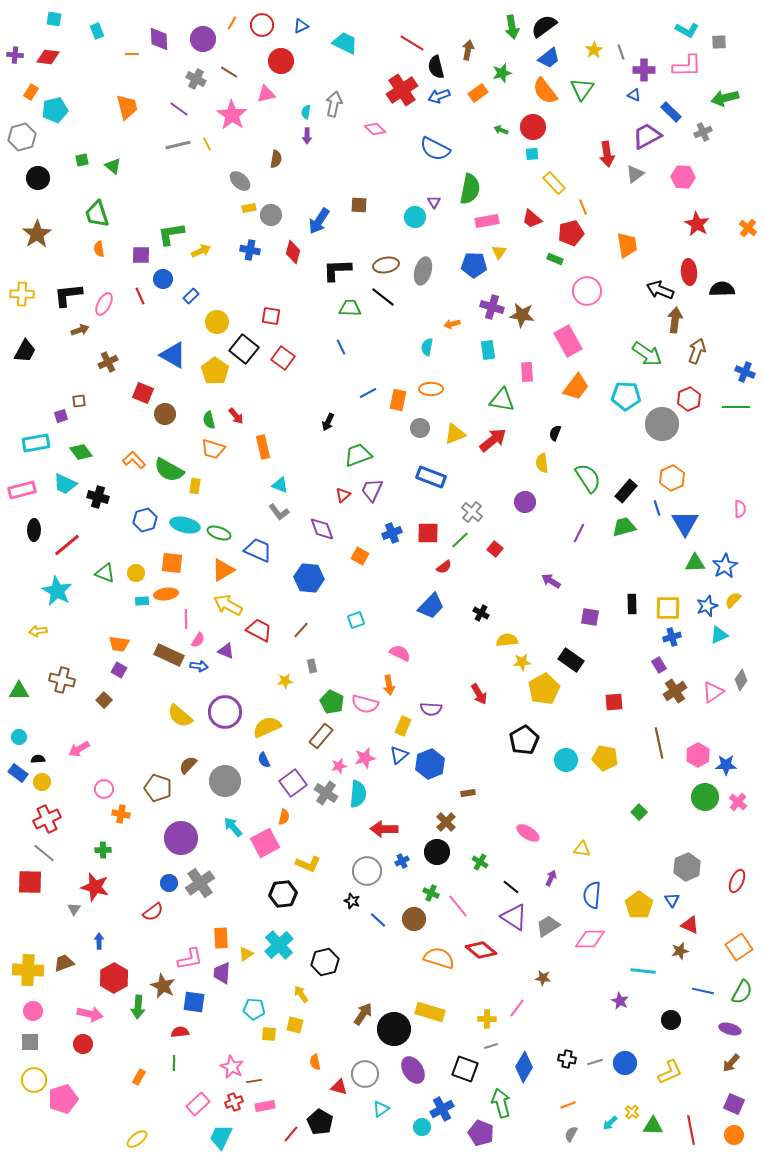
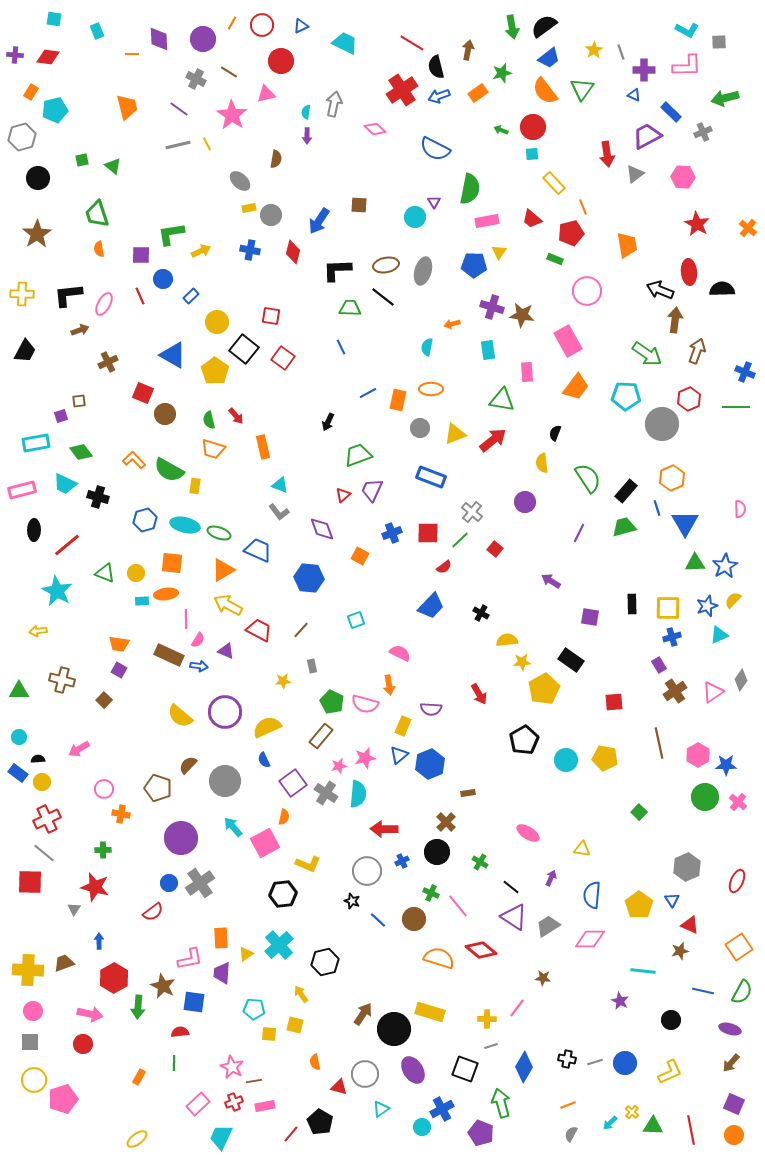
yellow star at (285, 681): moved 2 px left
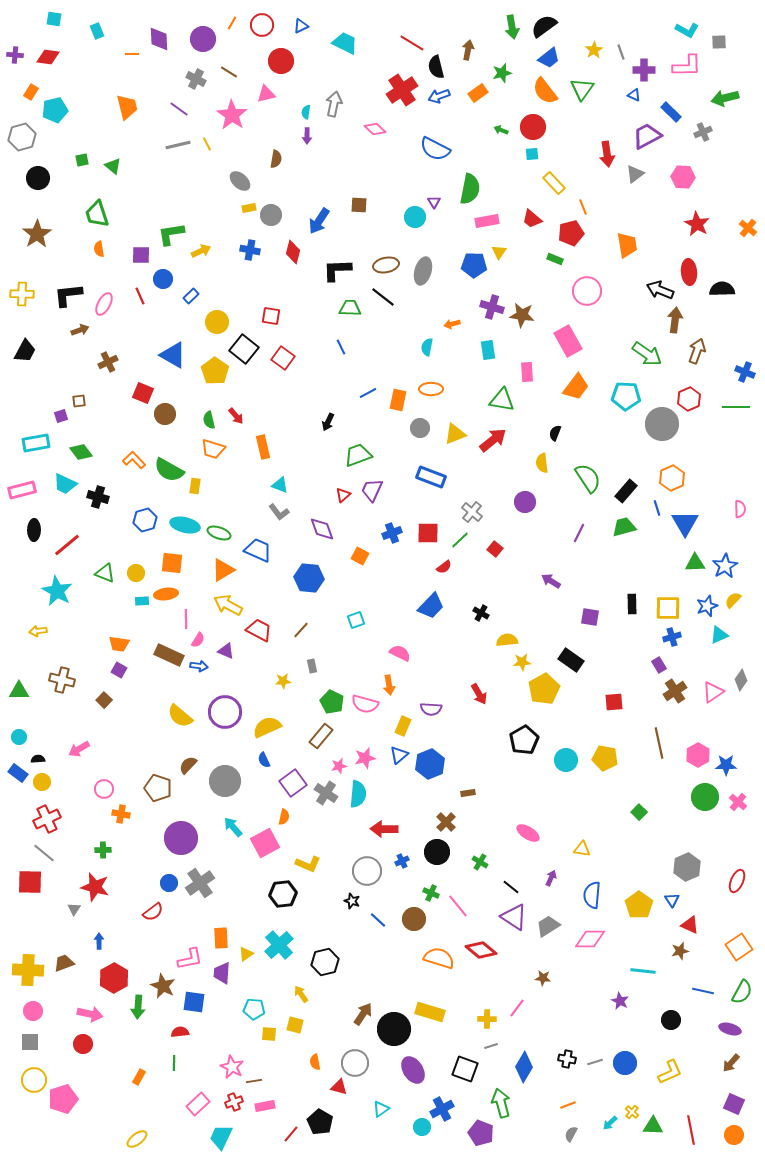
gray circle at (365, 1074): moved 10 px left, 11 px up
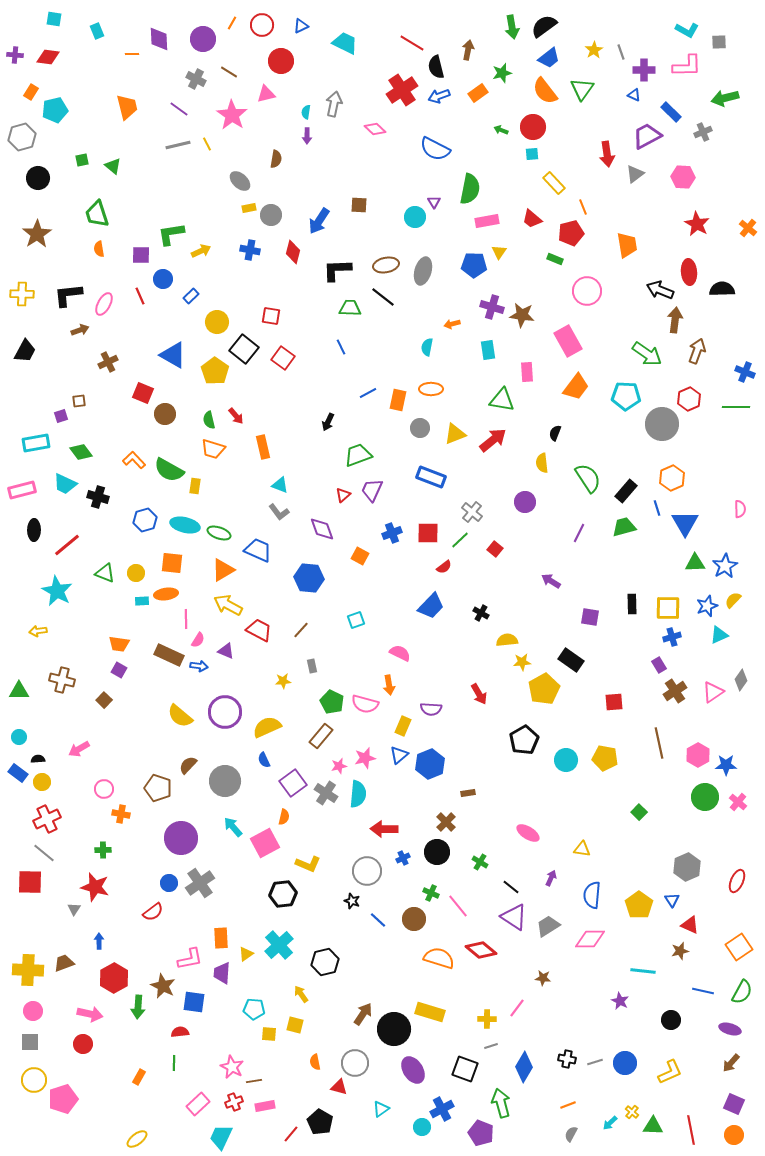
blue cross at (402, 861): moved 1 px right, 3 px up
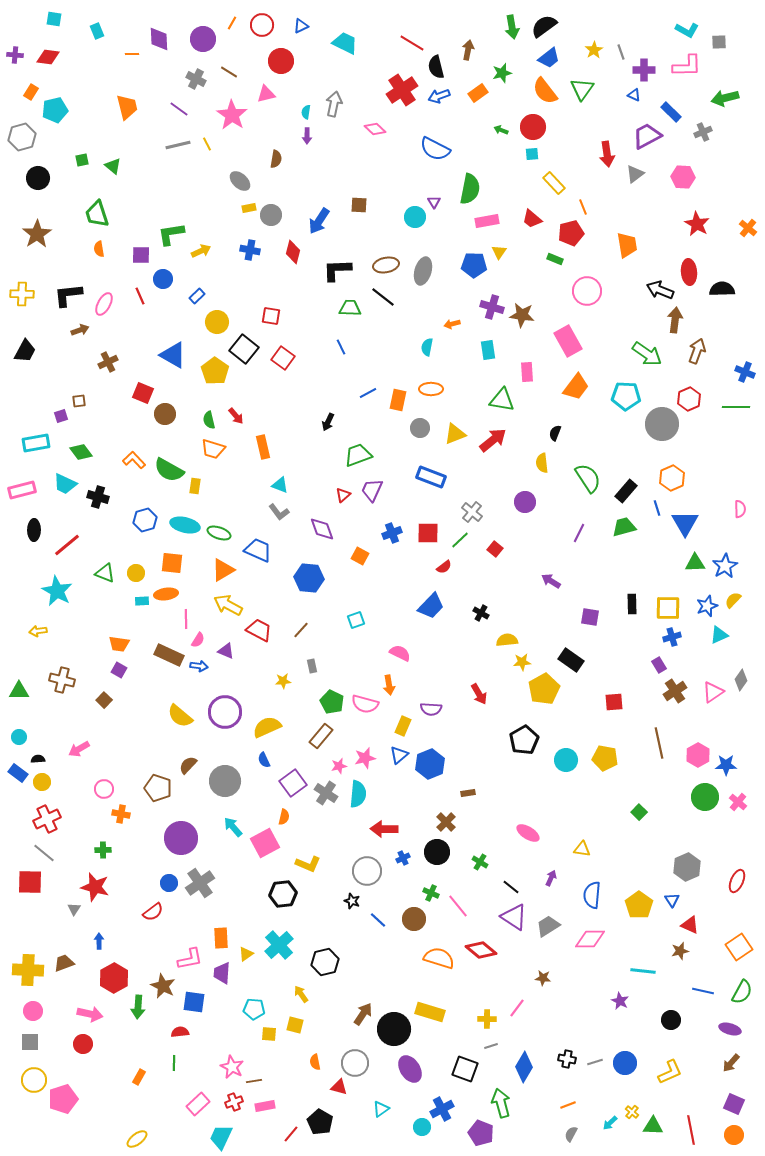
blue rectangle at (191, 296): moved 6 px right
purple ellipse at (413, 1070): moved 3 px left, 1 px up
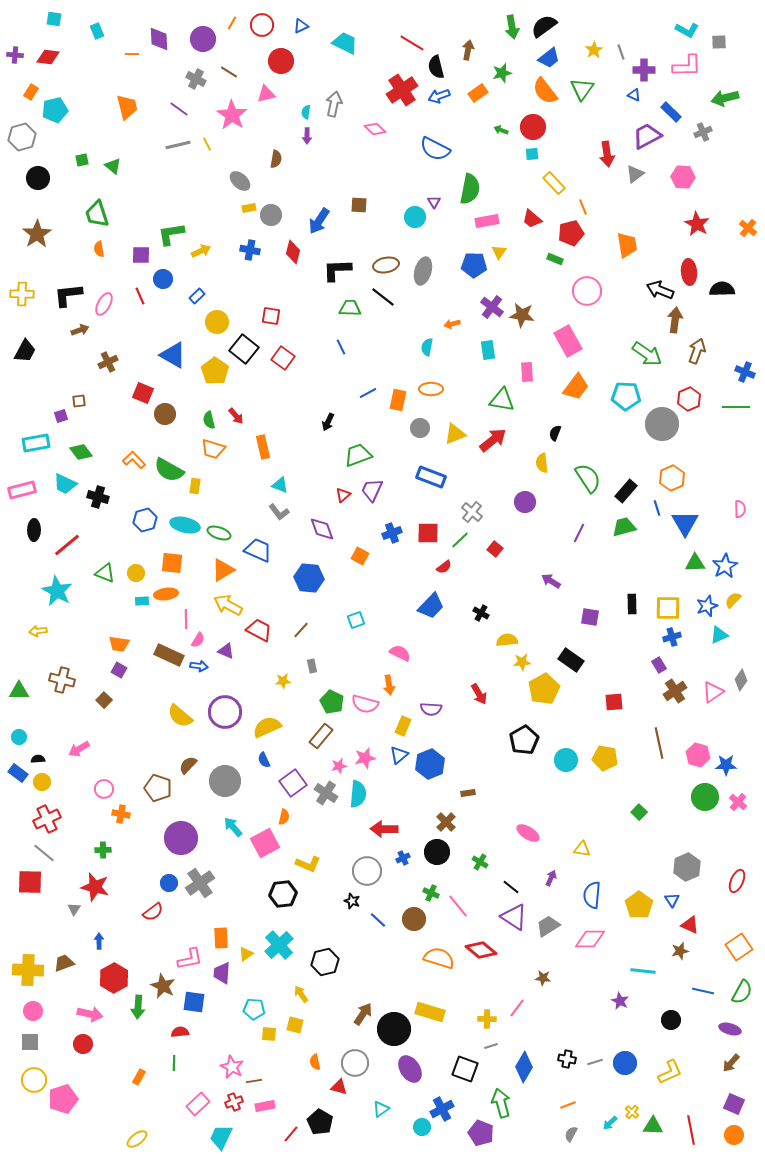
purple cross at (492, 307): rotated 20 degrees clockwise
pink hexagon at (698, 755): rotated 15 degrees counterclockwise
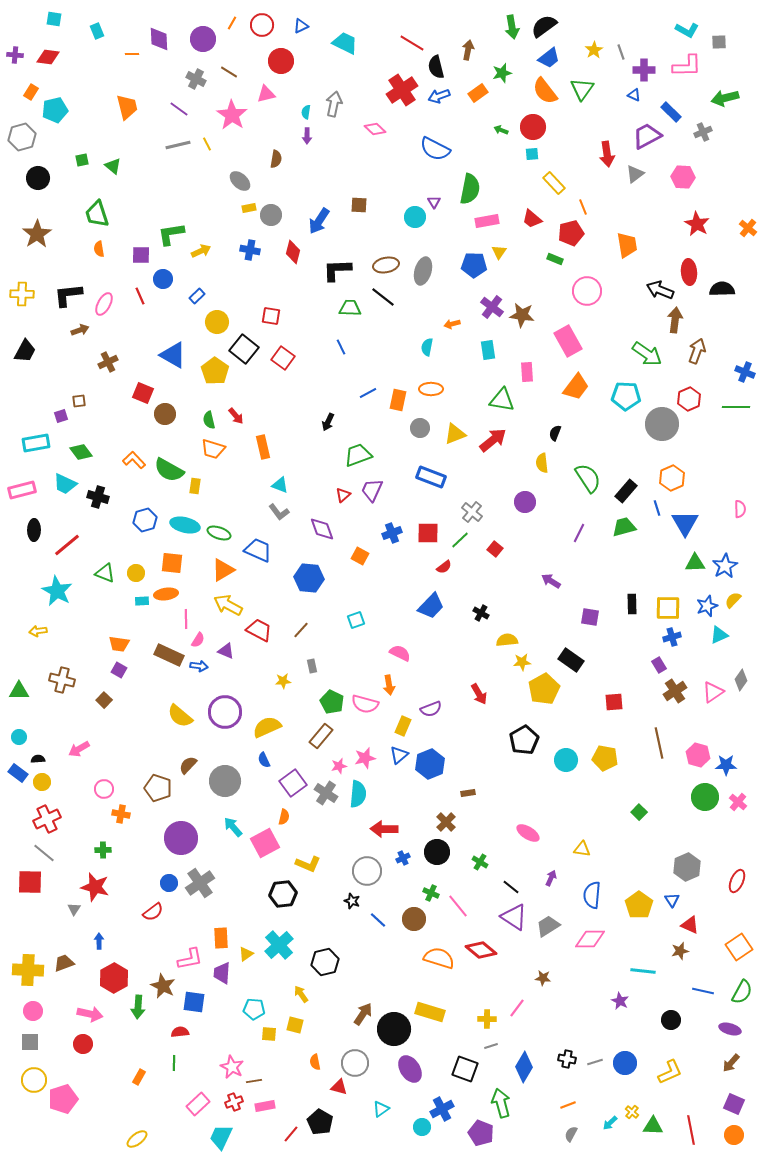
purple semicircle at (431, 709): rotated 25 degrees counterclockwise
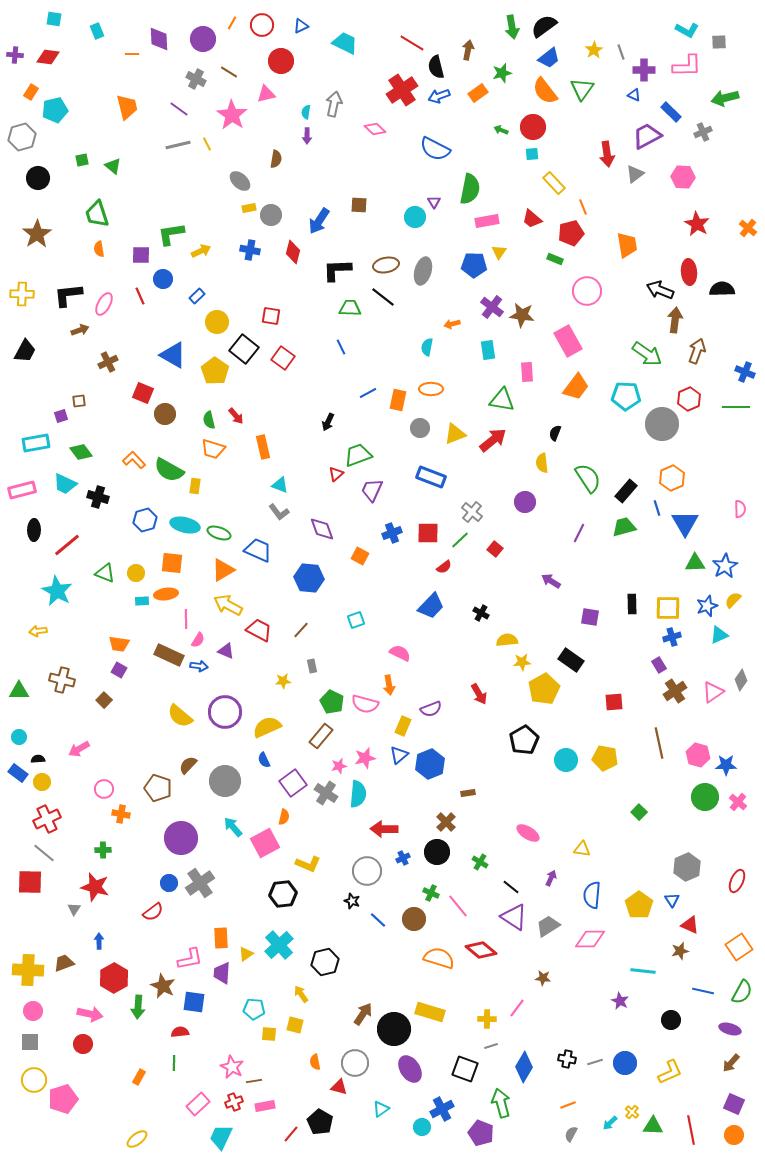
red triangle at (343, 495): moved 7 px left, 21 px up
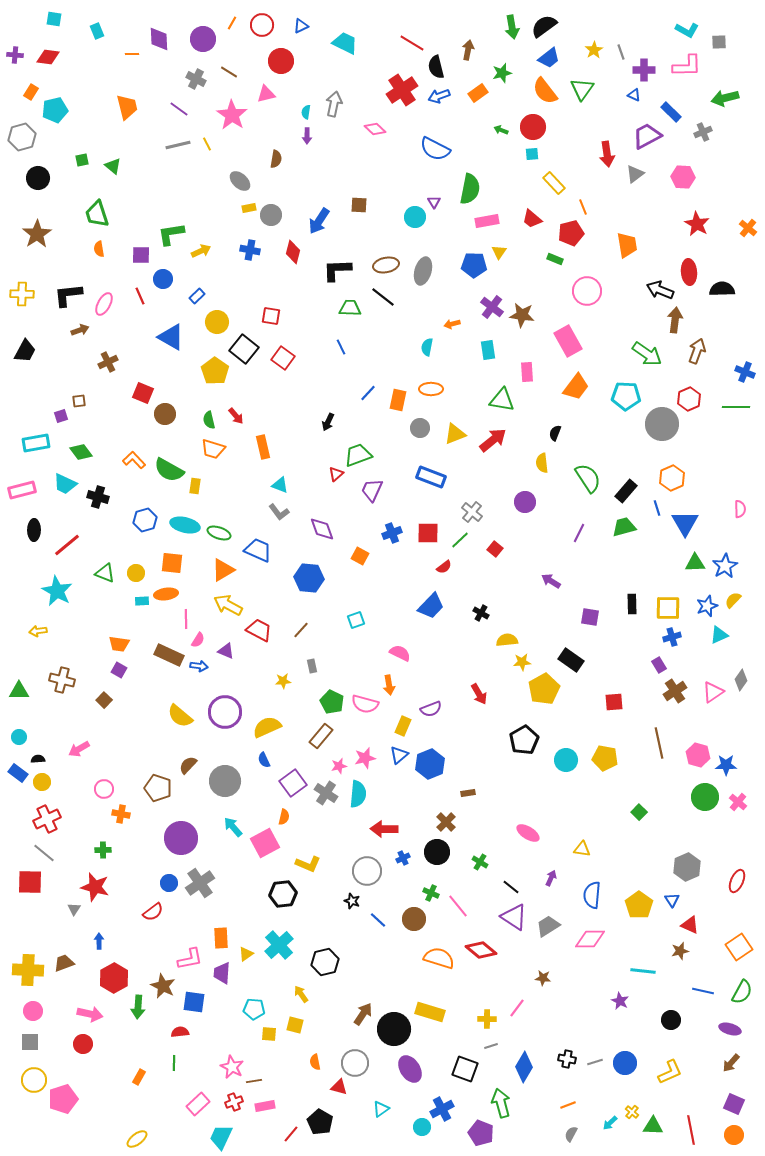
blue triangle at (173, 355): moved 2 px left, 18 px up
blue line at (368, 393): rotated 18 degrees counterclockwise
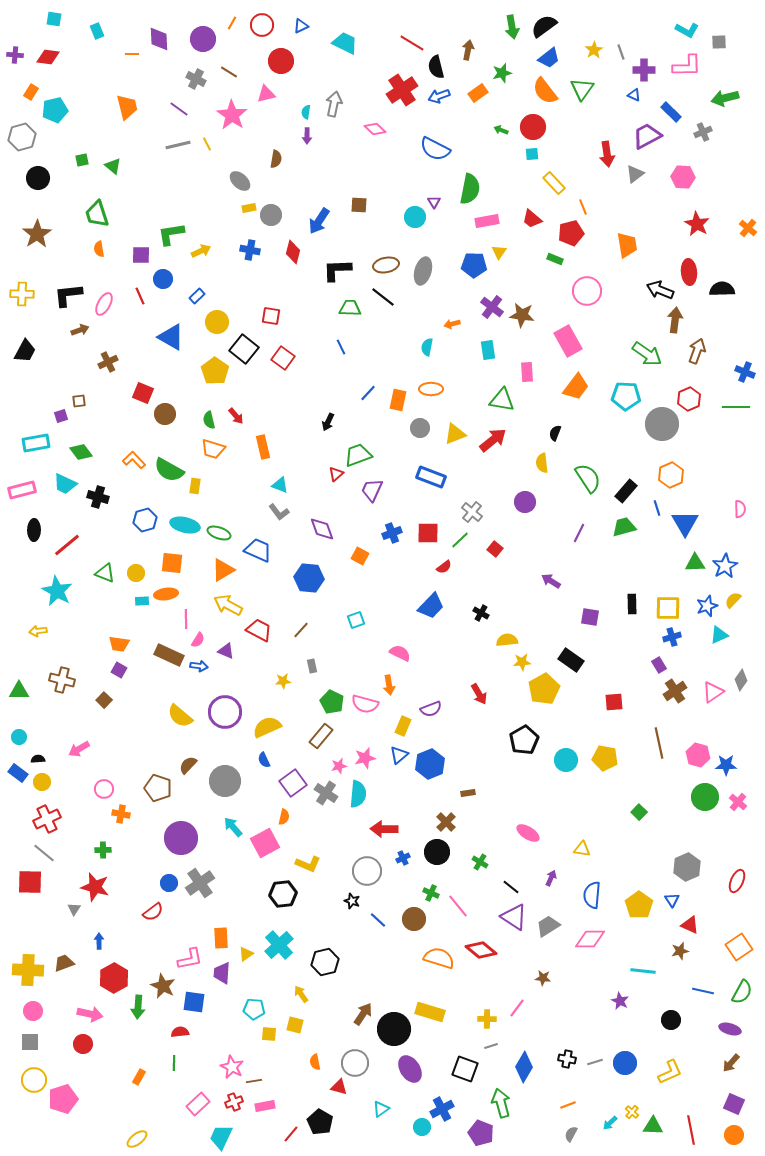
orange hexagon at (672, 478): moved 1 px left, 3 px up
